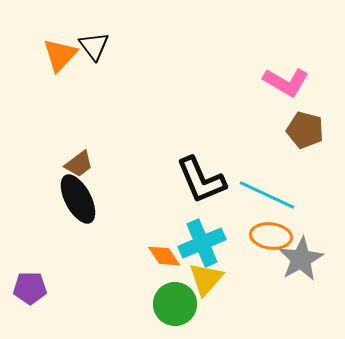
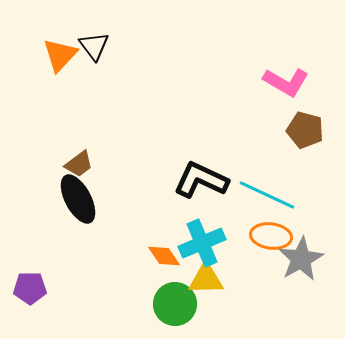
black L-shape: rotated 138 degrees clockwise
yellow triangle: rotated 48 degrees clockwise
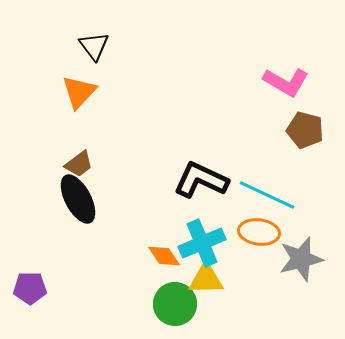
orange triangle: moved 19 px right, 37 px down
orange ellipse: moved 12 px left, 4 px up
gray star: rotated 15 degrees clockwise
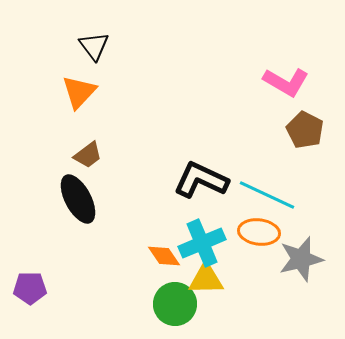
brown pentagon: rotated 12 degrees clockwise
brown trapezoid: moved 9 px right, 9 px up
